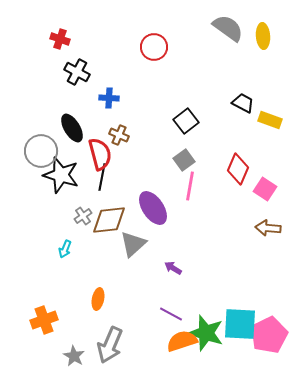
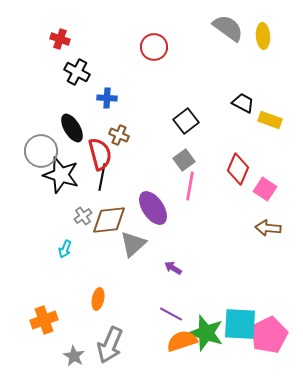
blue cross: moved 2 px left
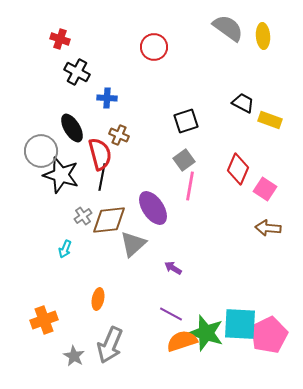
black square: rotated 20 degrees clockwise
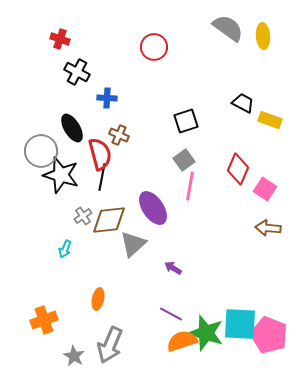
pink pentagon: rotated 24 degrees counterclockwise
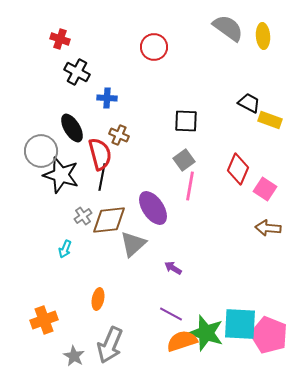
black trapezoid: moved 6 px right
black square: rotated 20 degrees clockwise
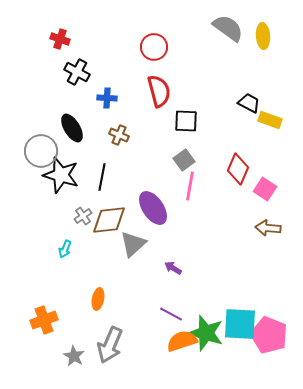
red semicircle: moved 59 px right, 63 px up
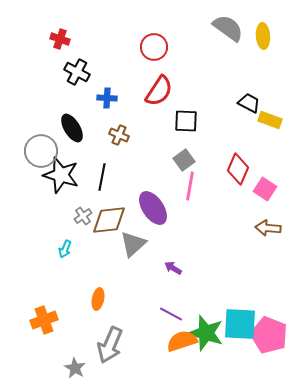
red semicircle: rotated 48 degrees clockwise
gray star: moved 1 px right, 12 px down
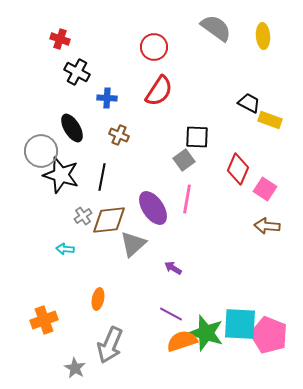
gray semicircle: moved 12 px left
black square: moved 11 px right, 16 px down
pink line: moved 3 px left, 13 px down
brown arrow: moved 1 px left, 2 px up
cyan arrow: rotated 72 degrees clockwise
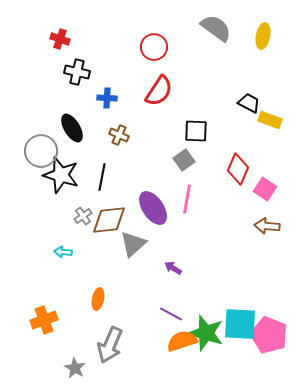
yellow ellipse: rotated 15 degrees clockwise
black cross: rotated 15 degrees counterclockwise
black square: moved 1 px left, 6 px up
cyan arrow: moved 2 px left, 3 px down
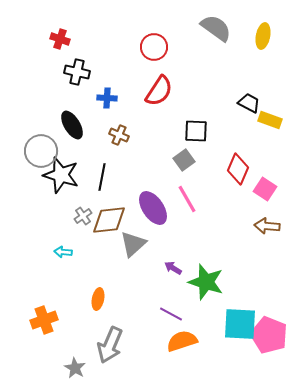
black ellipse: moved 3 px up
pink line: rotated 40 degrees counterclockwise
green star: moved 51 px up
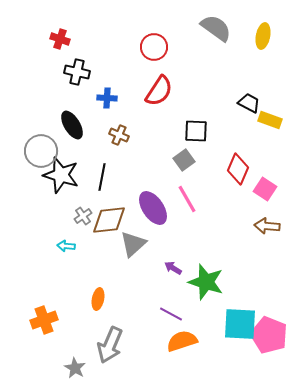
cyan arrow: moved 3 px right, 6 px up
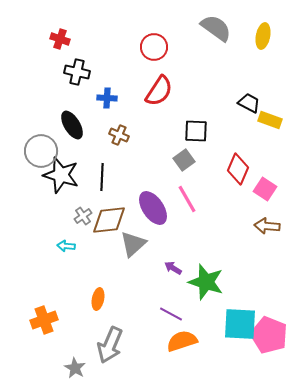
black line: rotated 8 degrees counterclockwise
